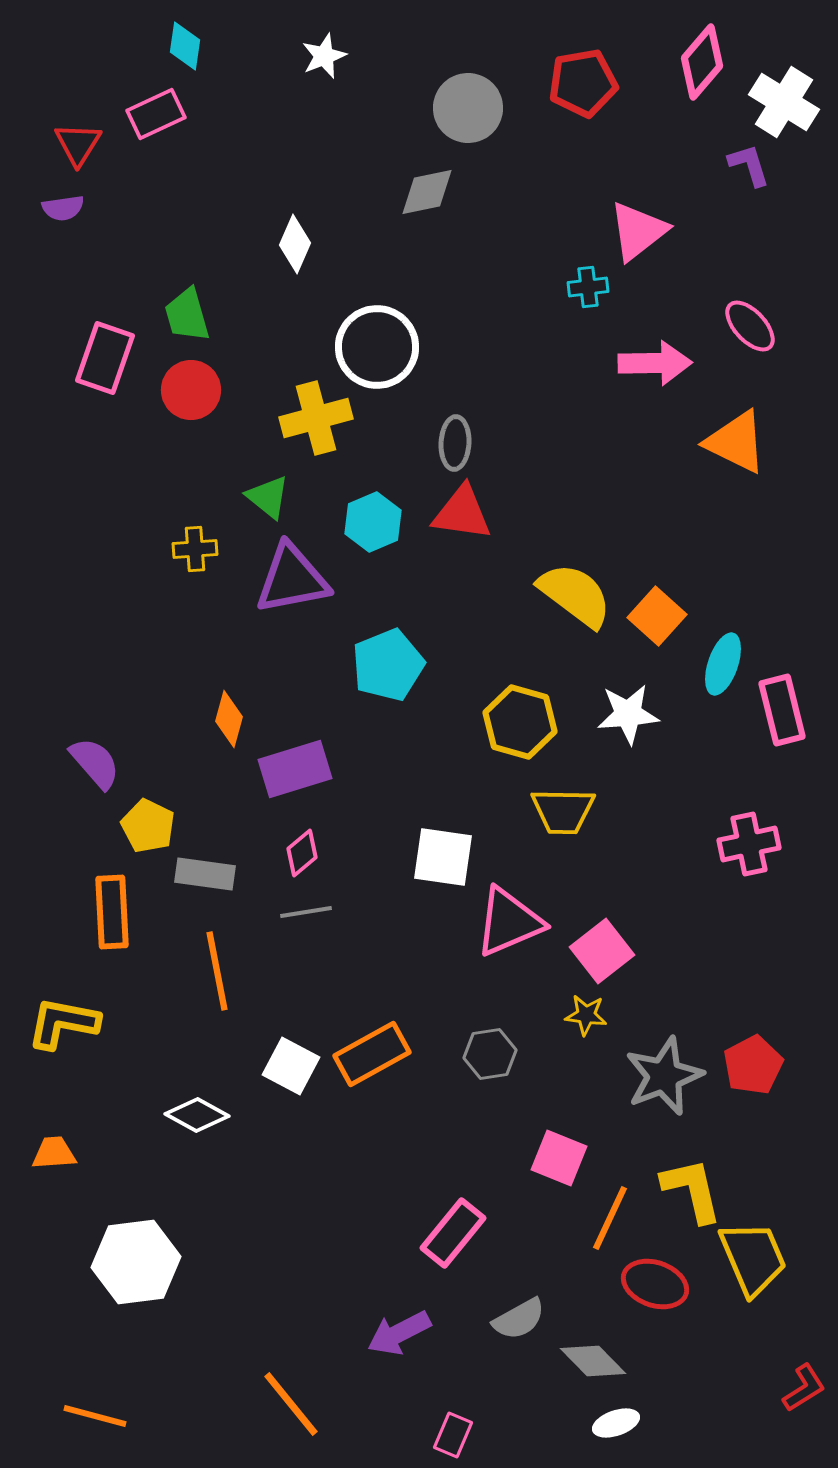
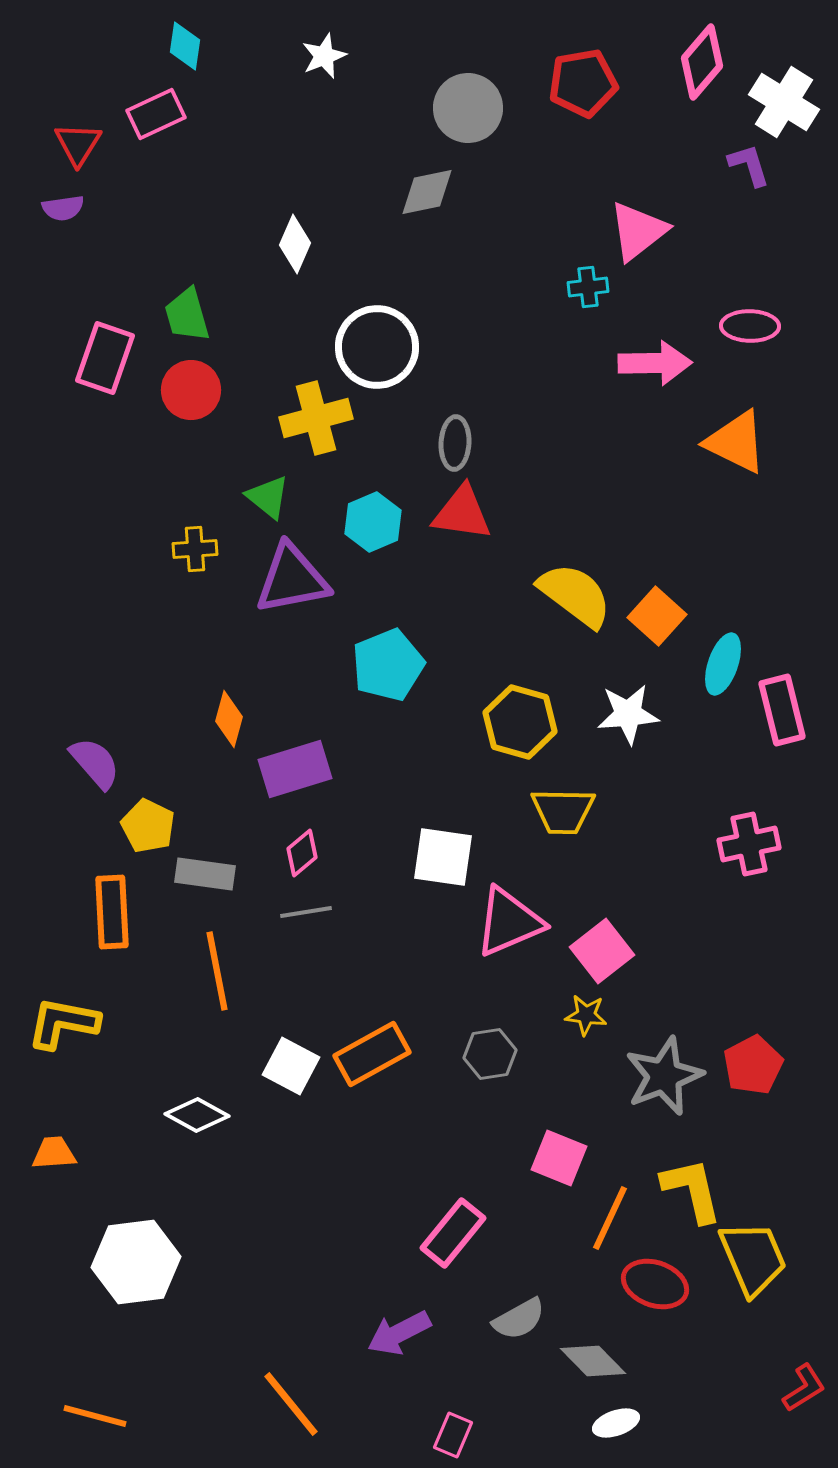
pink ellipse at (750, 326): rotated 46 degrees counterclockwise
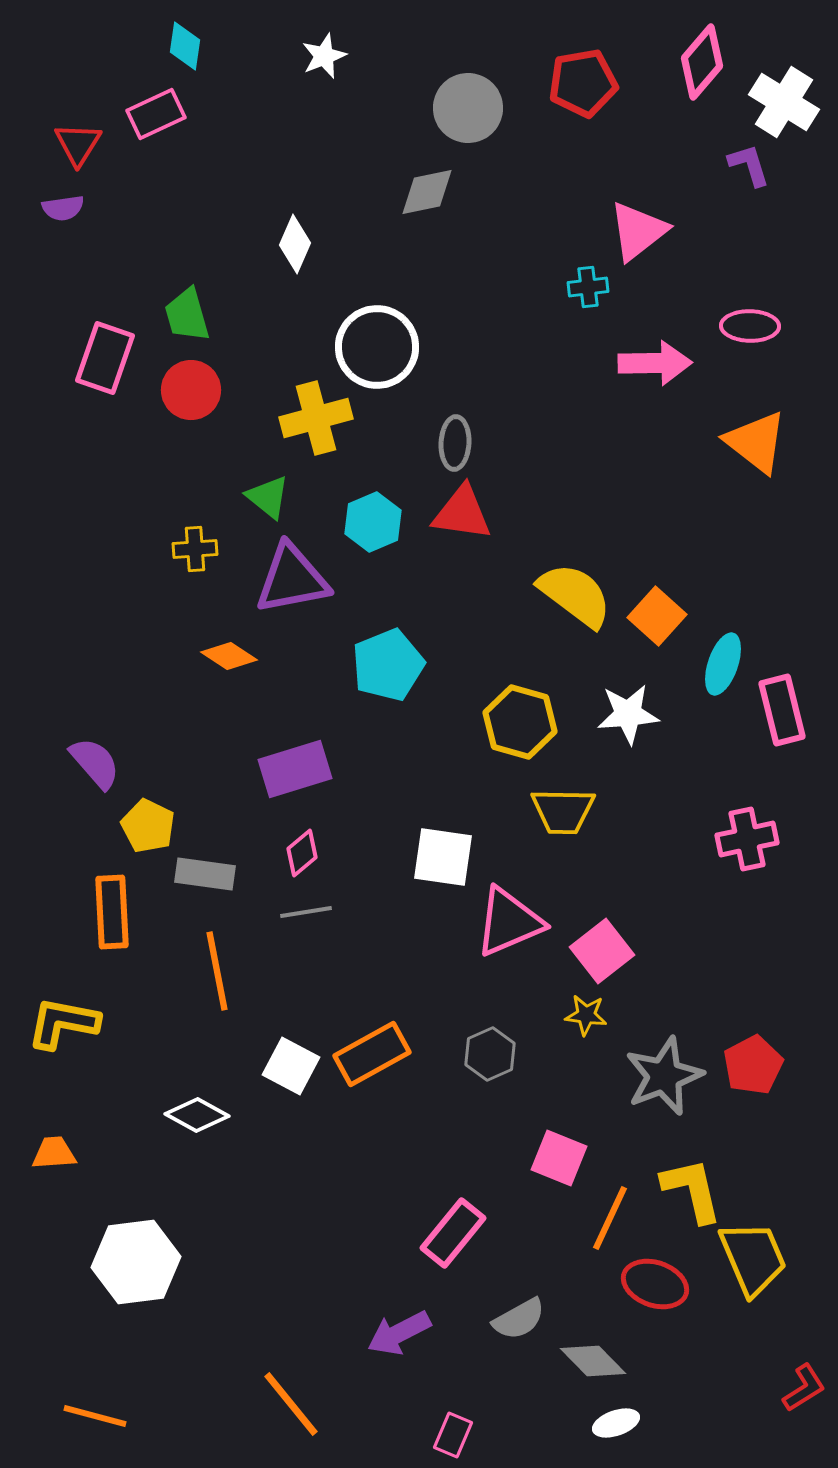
orange triangle at (736, 442): moved 20 px right; rotated 12 degrees clockwise
orange diamond at (229, 719): moved 63 px up; rotated 72 degrees counterclockwise
pink cross at (749, 844): moved 2 px left, 5 px up
gray hexagon at (490, 1054): rotated 15 degrees counterclockwise
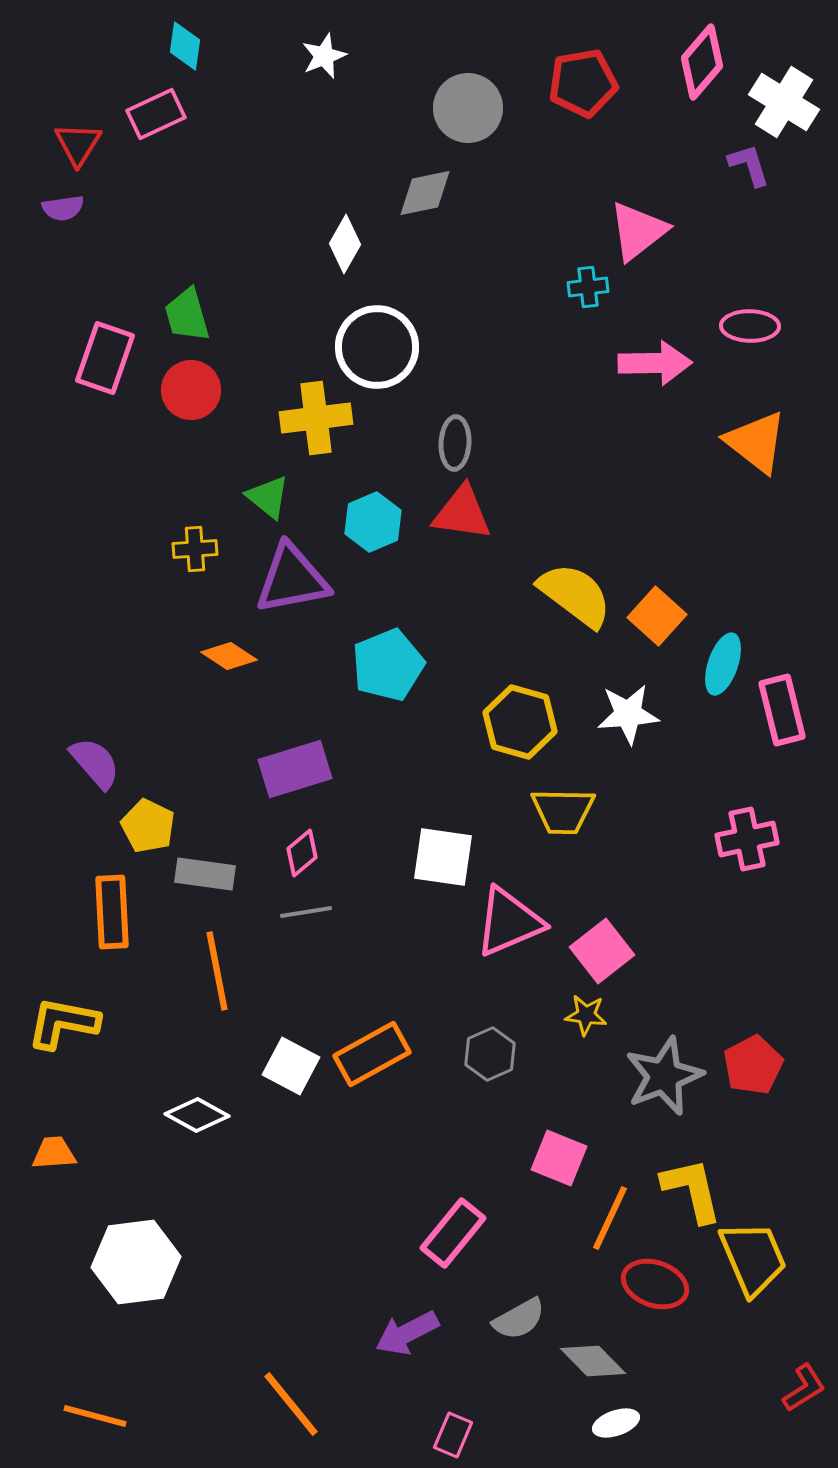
gray diamond at (427, 192): moved 2 px left, 1 px down
white diamond at (295, 244): moved 50 px right; rotated 6 degrees clockwise
yellow cross at (316, 418): rotated 8 degrees clockwise
purple arrow at (399, 1333): moved 8 px right
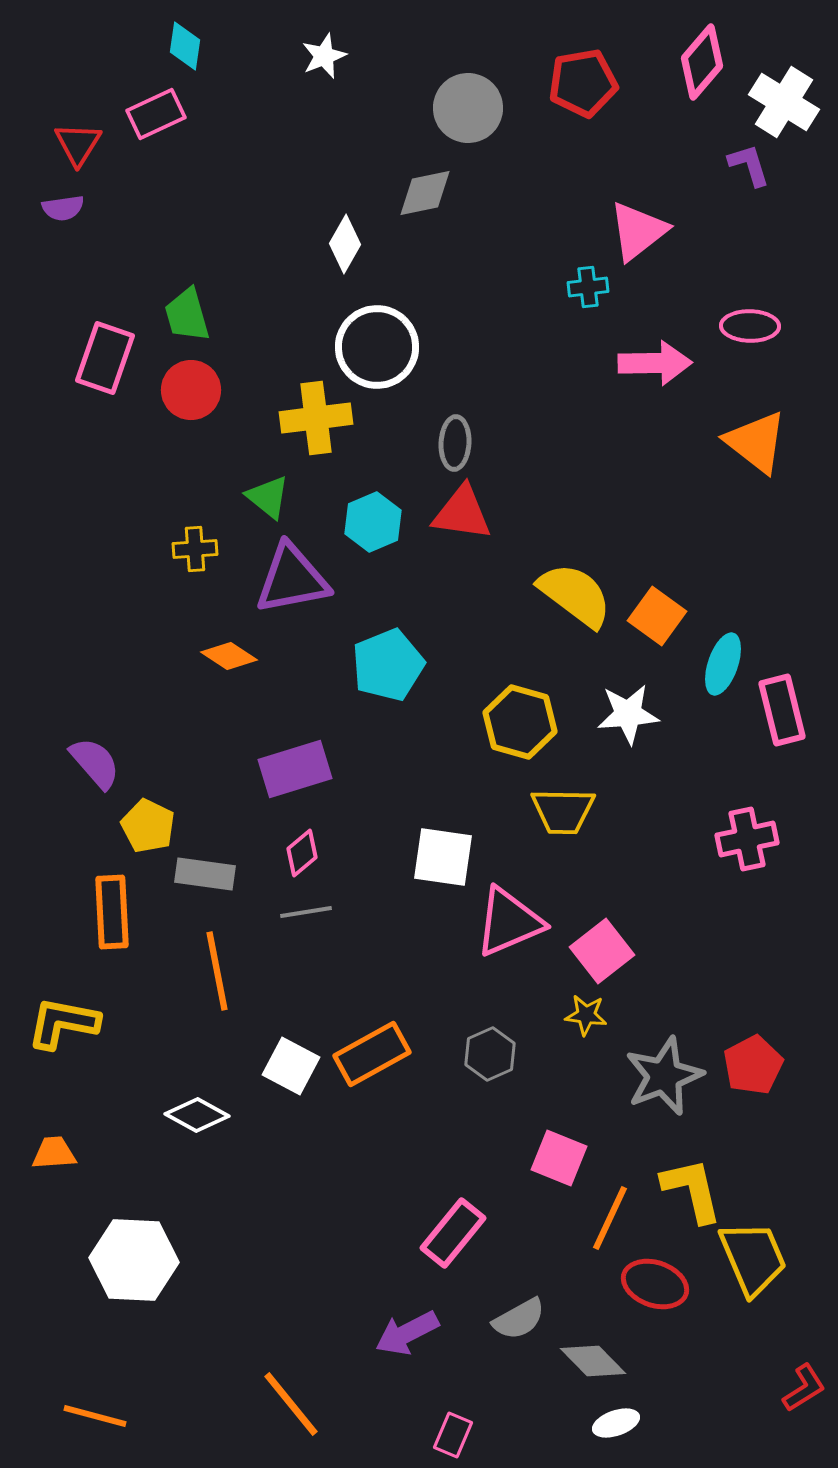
orange square at (657, 616): rotated 6 degrees counterclockwise
white hexagon at (136, 1262): moved 2 px left, 2 px up; rotated 10 degrees clockwise
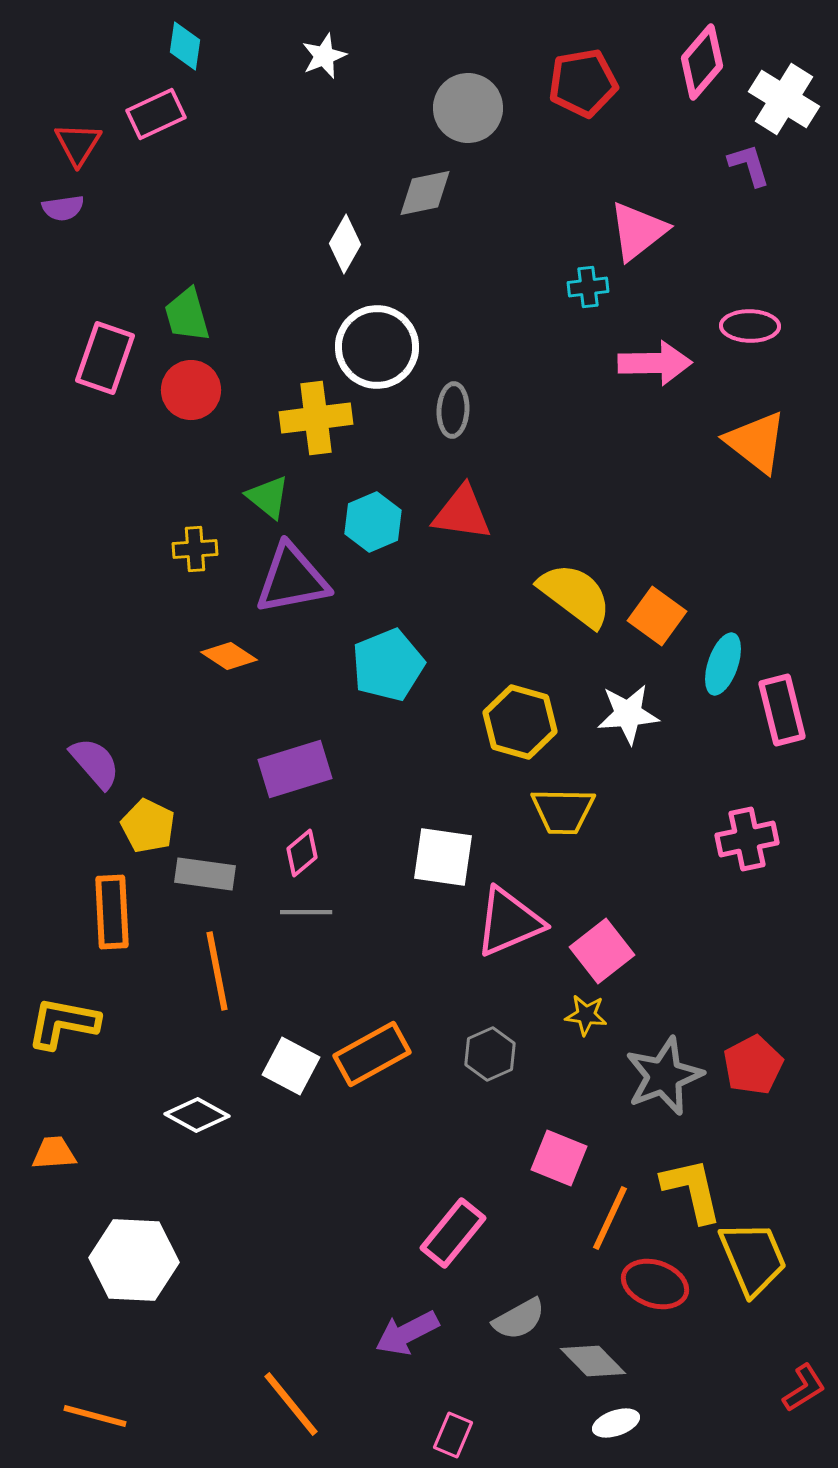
white cross at (784, 102): moved 3 px up
gray ellipse at (455, 443): moved 2 px left, 33 px up
gray line at (306, 912): rotated 9 degrees clockwise
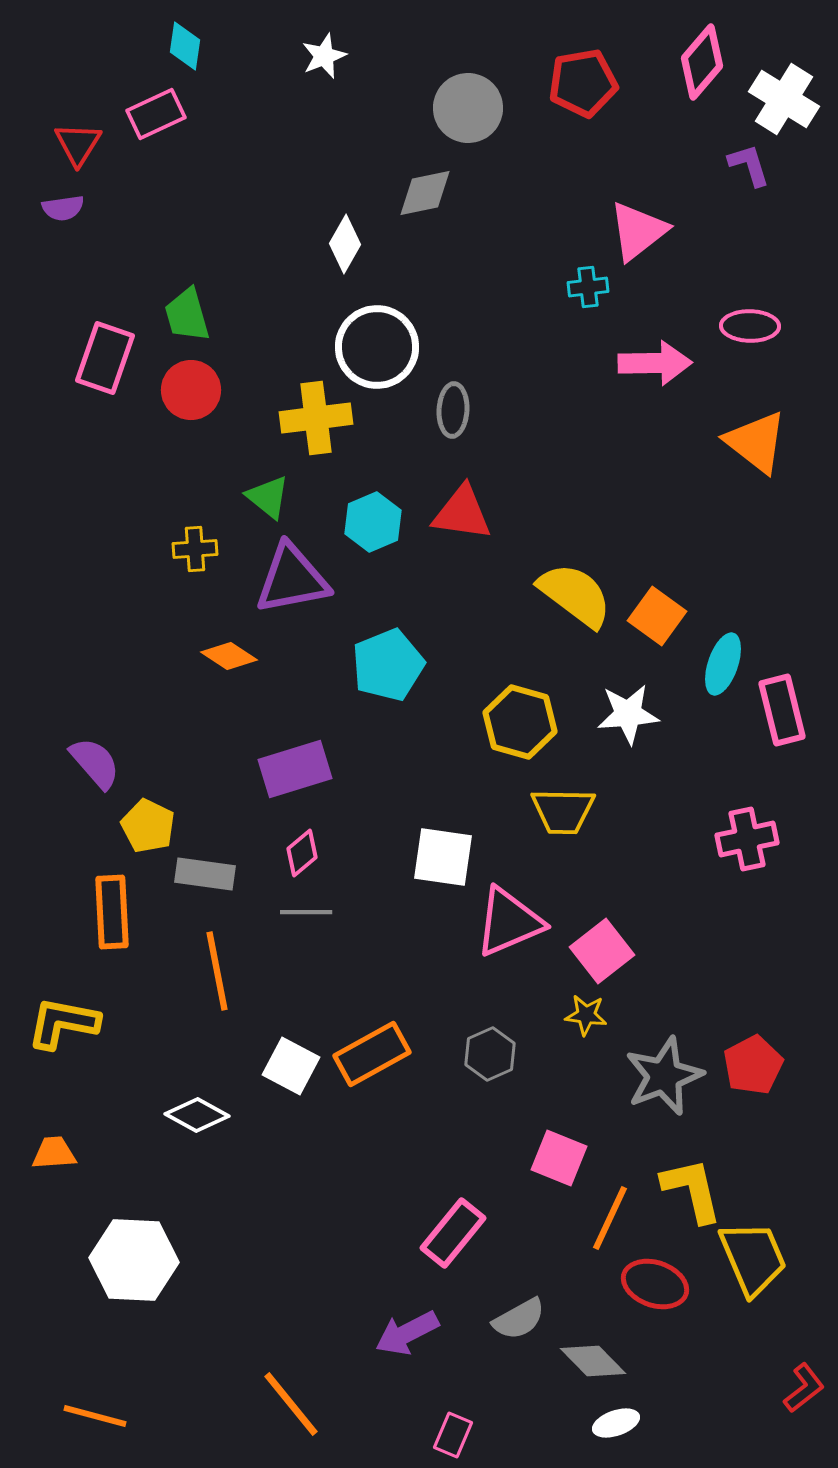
red L-shape at (804, 1388): rotated 6 degrees counterclockwise
